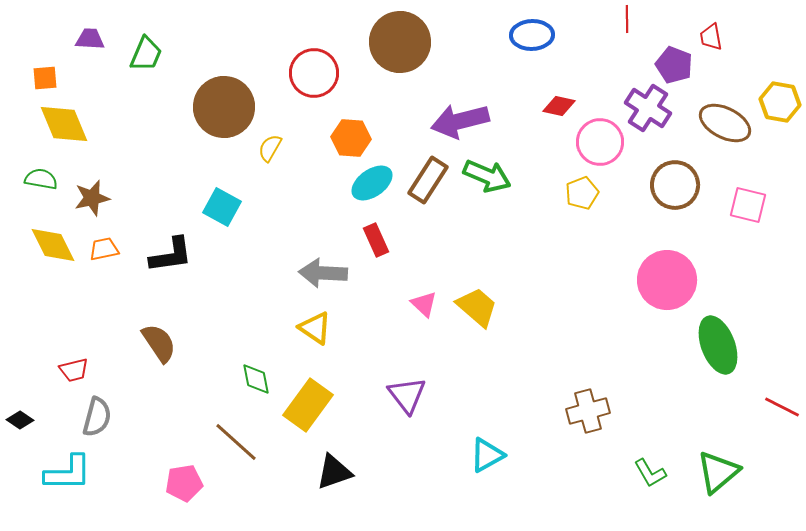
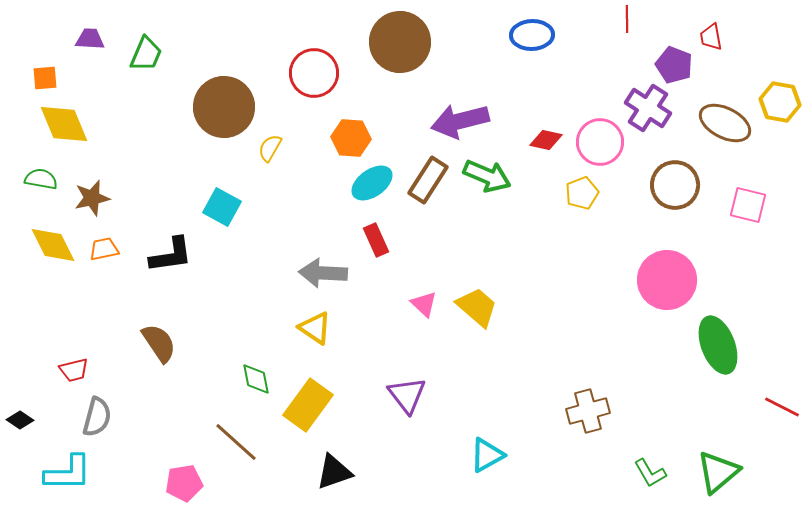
red diamond at (559, 106): moved 13 px left, 34 px down
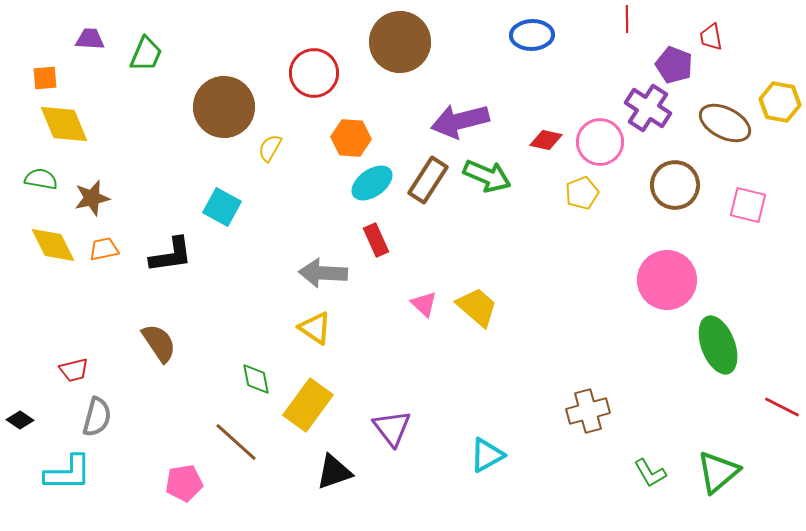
purple triangle at (407, 395): moved 15 px left, 33 px down
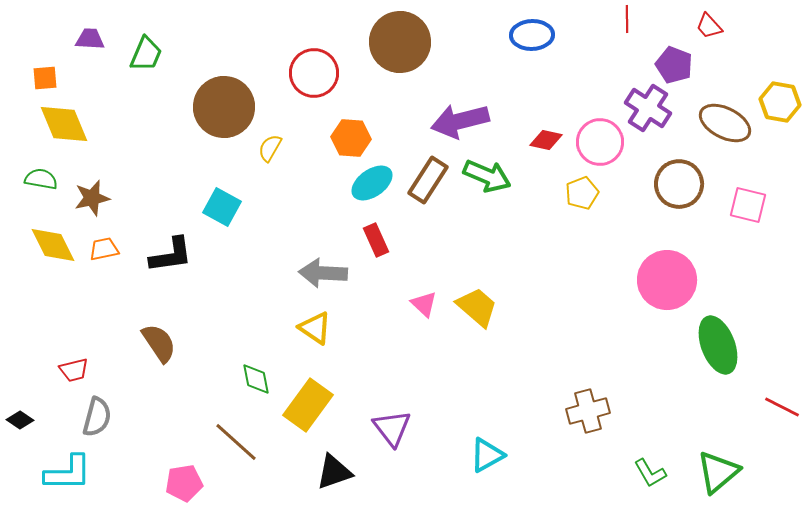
red trapezoid at (711, 37): moved 2 px left, 11 px up; rotated 32 degrees counterclockwise
brown circle at (675, 185): moved 4 px right, 1 px up
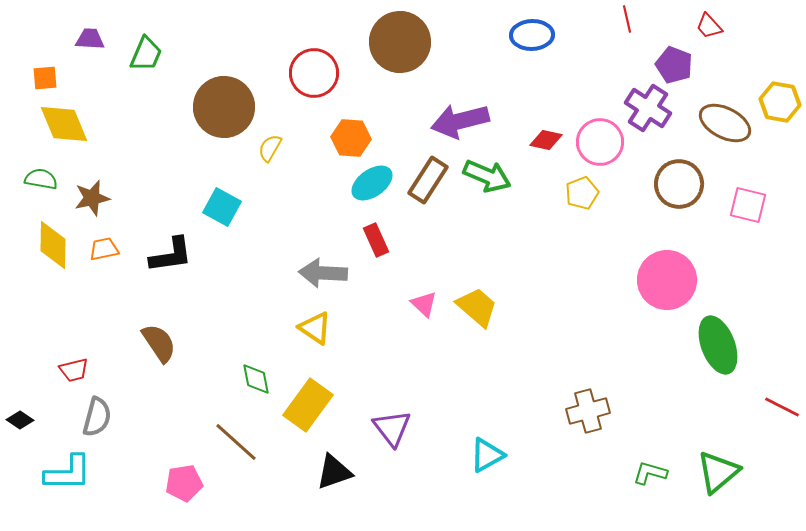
red line at (627, 19): rotated 12 degrees counterclockwise
yellow diamond at (53, 245): rotated 27 degrees clockwise
green L-shape at (650, 473): rotated 136 degrees clockwise
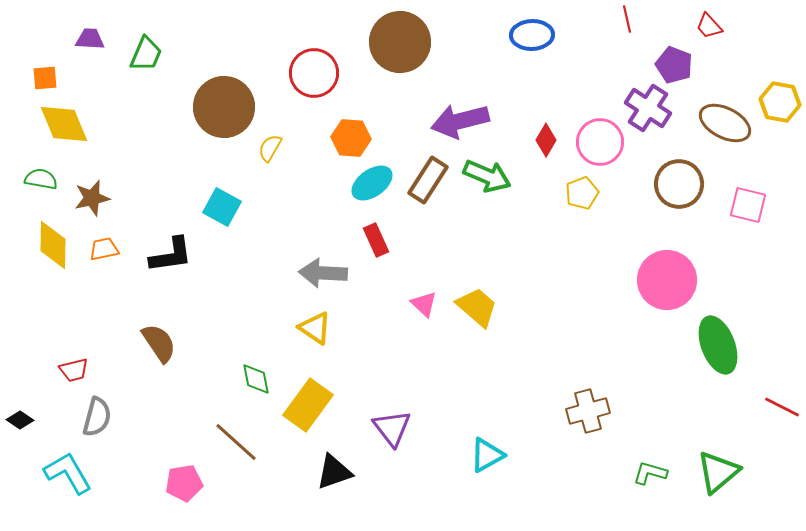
red diamond at (546, 140): rotated 72 degrees counterclockwise
cyan L-shape at (68, 473): rotated 120 degrees counterclockwise
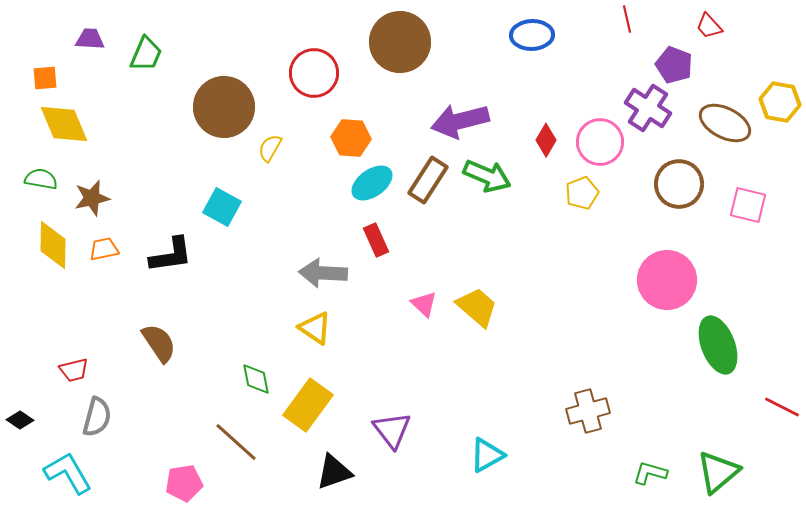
purple triangle at (392, 428): moved 2 px down
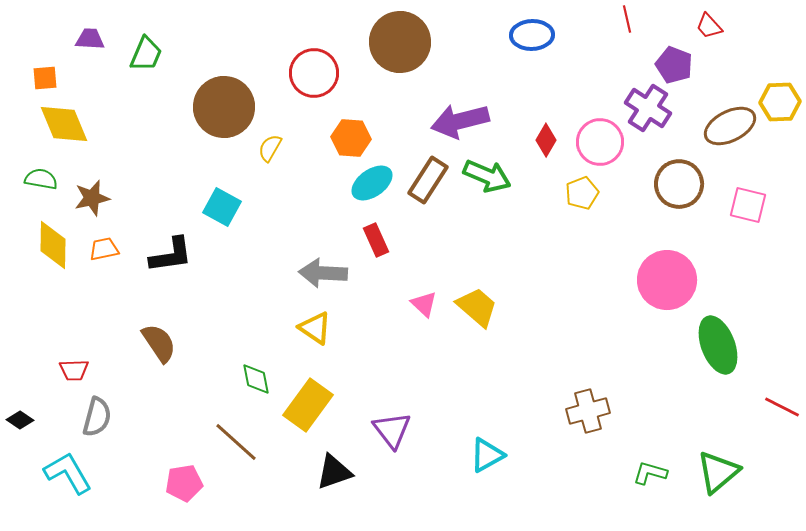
yellow hexagon at (780, 102): rotated 12 degrees counterclockwise
brown ellipse at (725, 123): moved 5 px right, 3 px down; rotated 54 degrees counterclockwise
red trapezoid at (74, 370): rotated 12 degrees clockwise
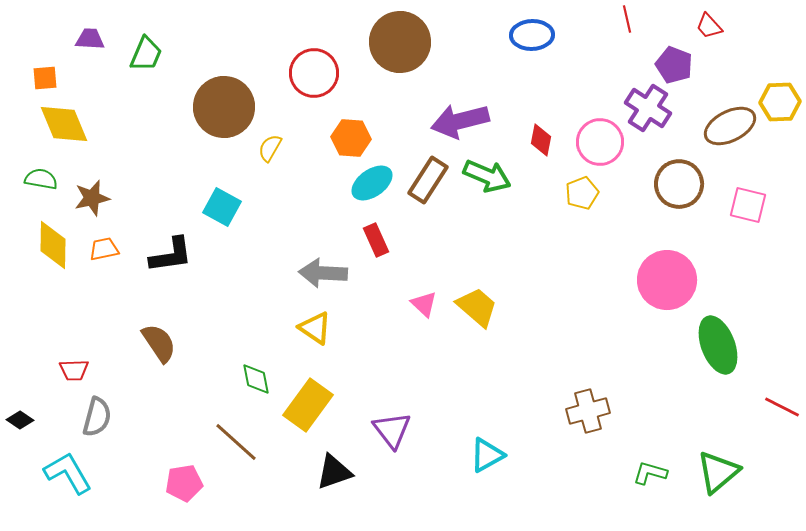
red diamond at (546, 140): moved 5 px left; rotated 20 degrees counterclockwise
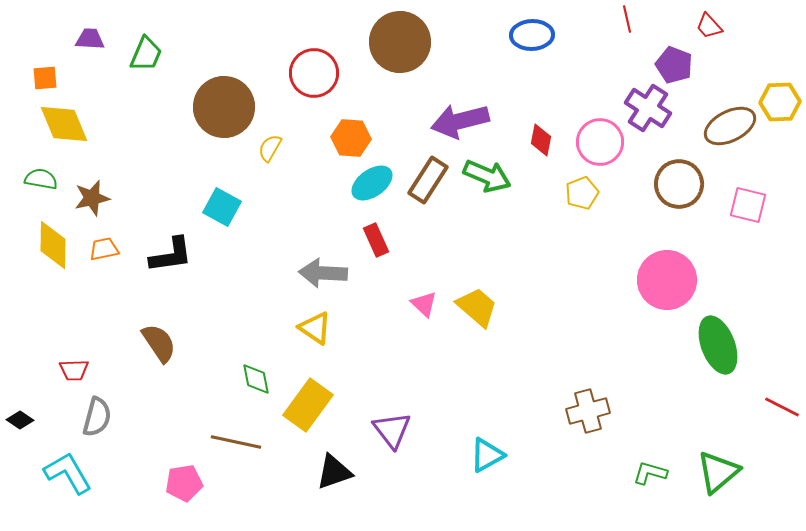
brown line at (236, 442): rotated 30 degrees counterclockwise
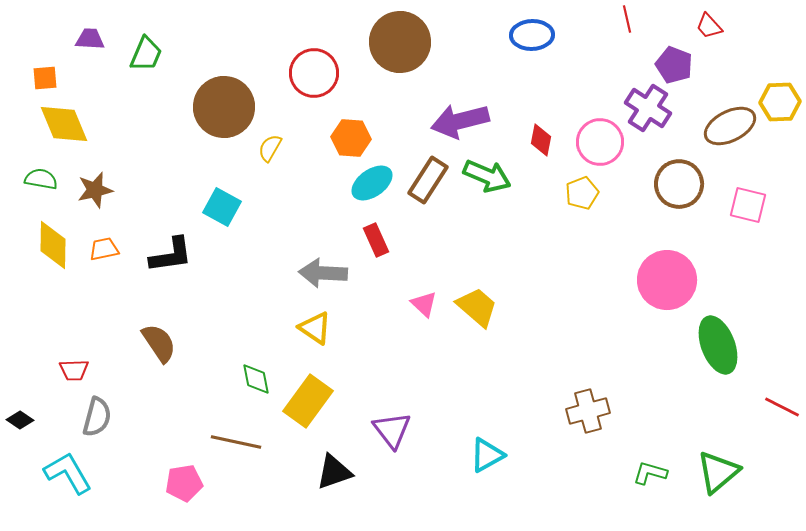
brown star at (92, 198): moved 3 px right, 8 px up
yellow rectangle at (308, 405): moved 4 px up
